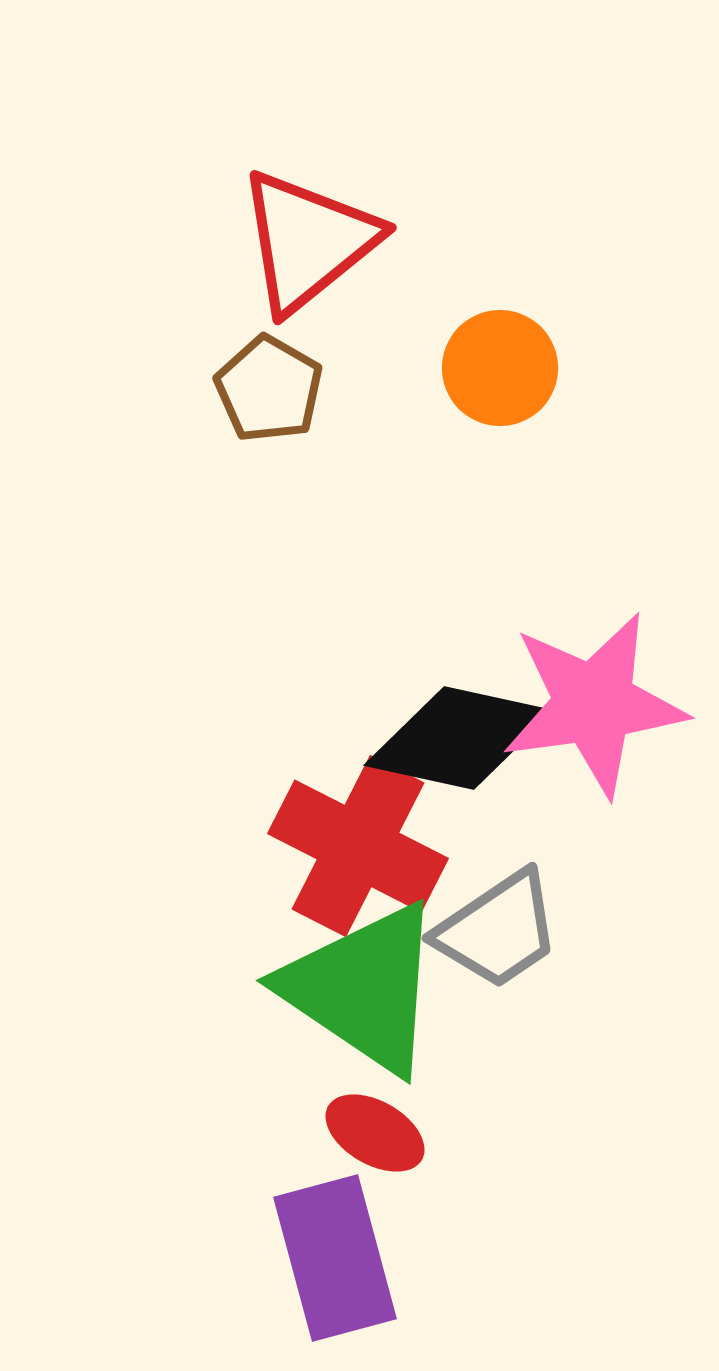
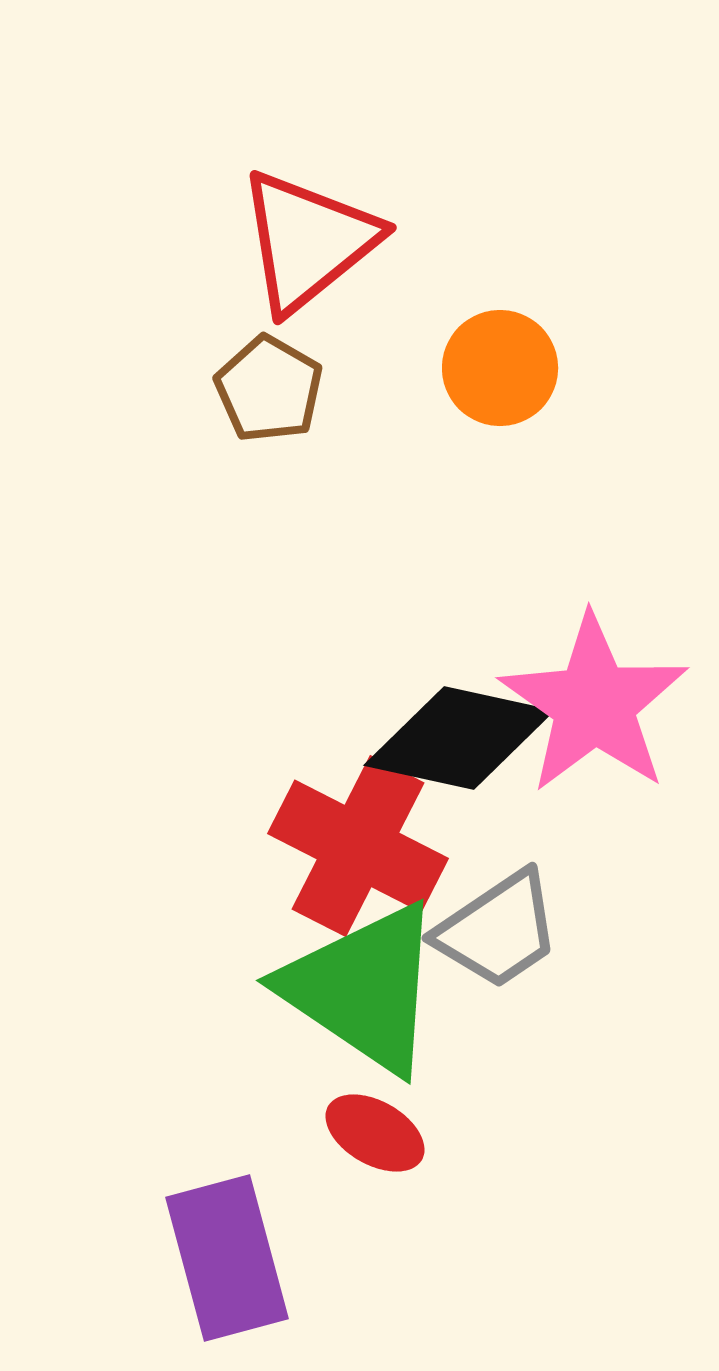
pink star: rotated 29 degrees counterclockwise
purple rectangle: moved 108 px left
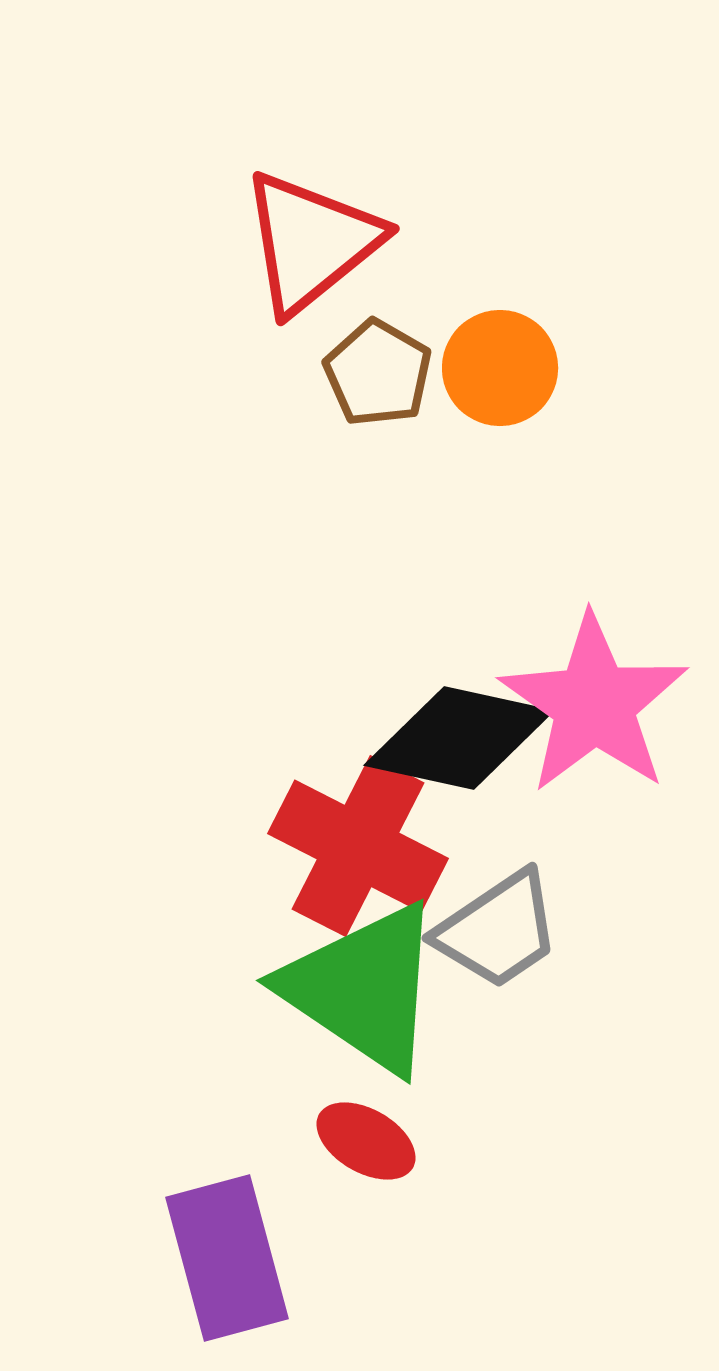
red triangle: moved 3 px right, 1 px down
brown pentagon: moved 109 px right, 16 px up
red ellipse: moved 9 px left, 8 px down
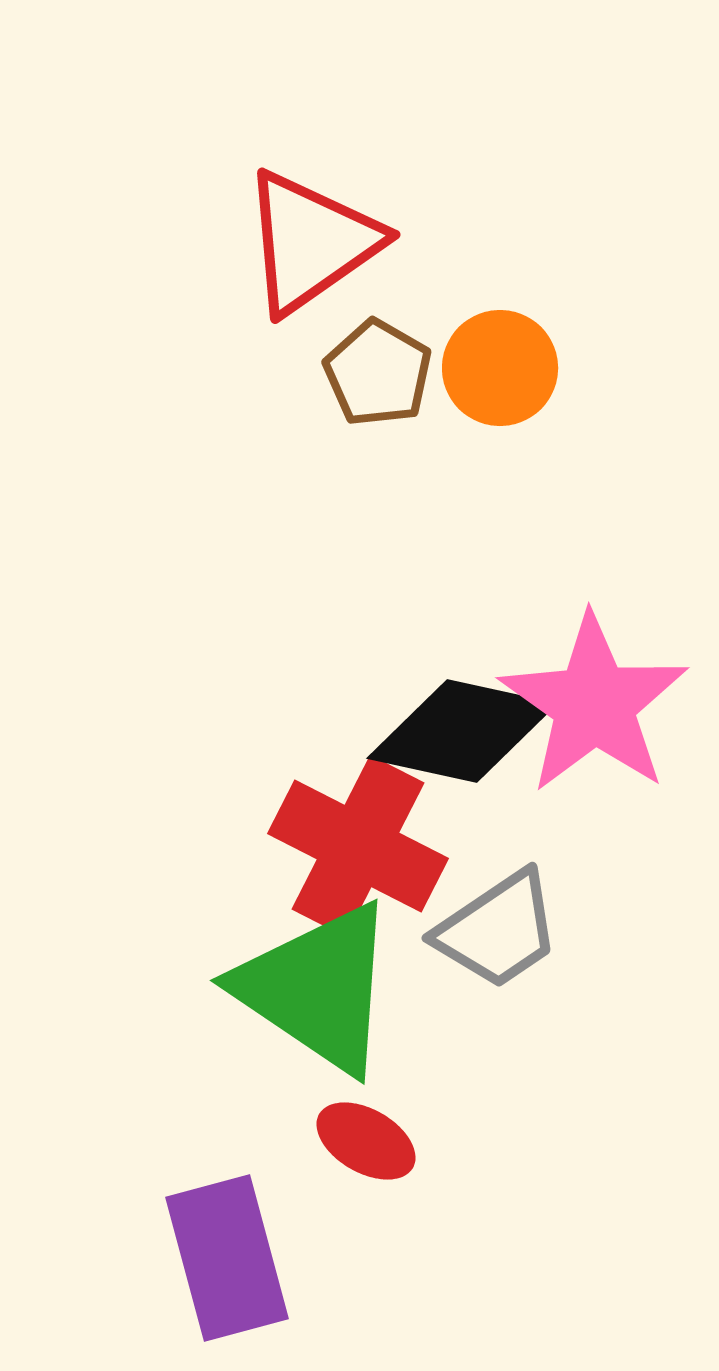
red triangle: rotated 4 degrees clockwise
black diamond: moved 3 px right, 7 px up
green triangle: moved 46 px left
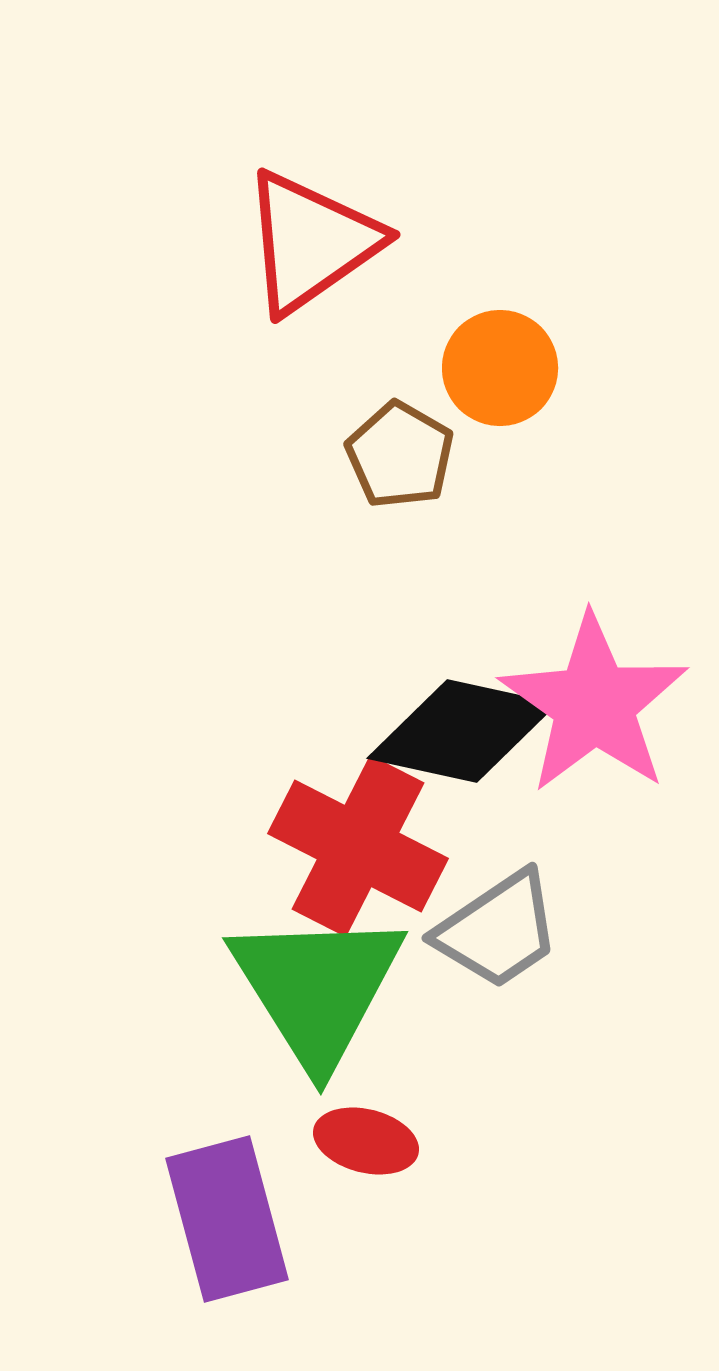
brown pentagon: moved 22 px right, 82 px down
green triangle: rotated 24 degrees clockwise
red ellipse: rotated 16 degrees counterclockwise
purple rectangle: moved 39 px up
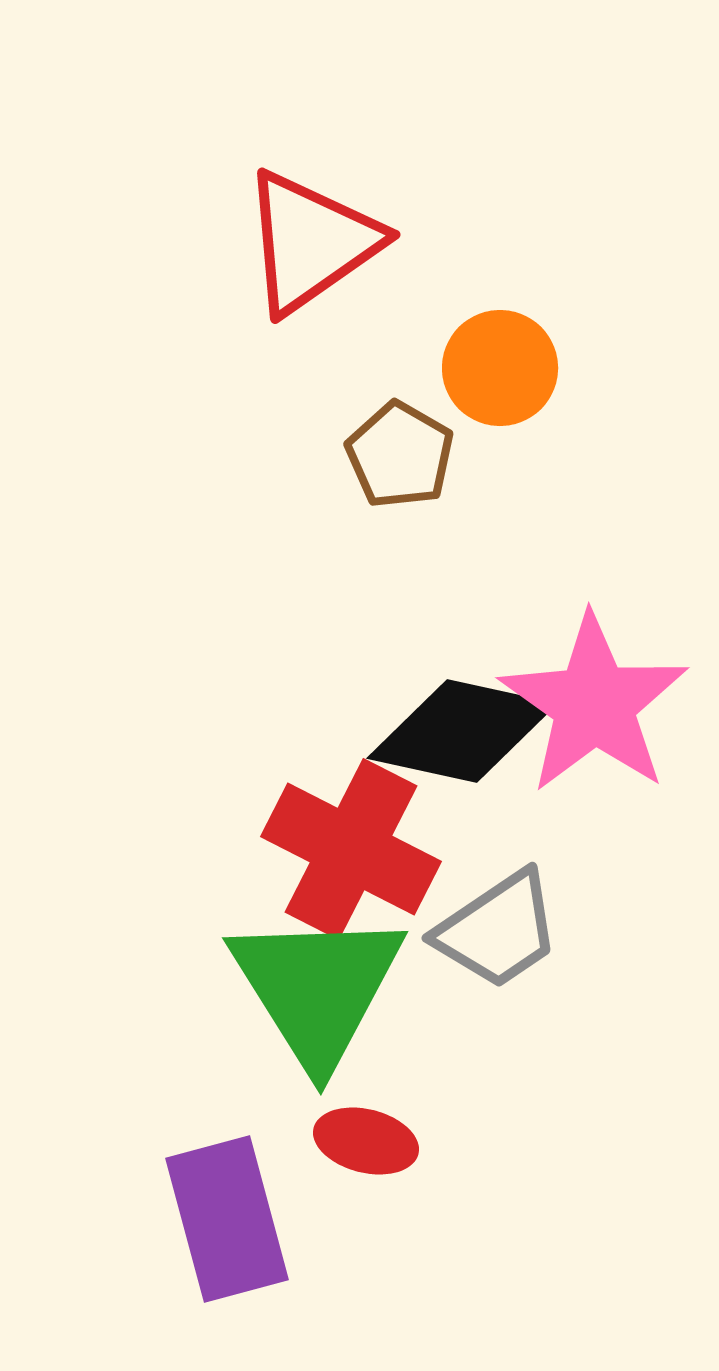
red cross: moved 7 px left, 3 px down
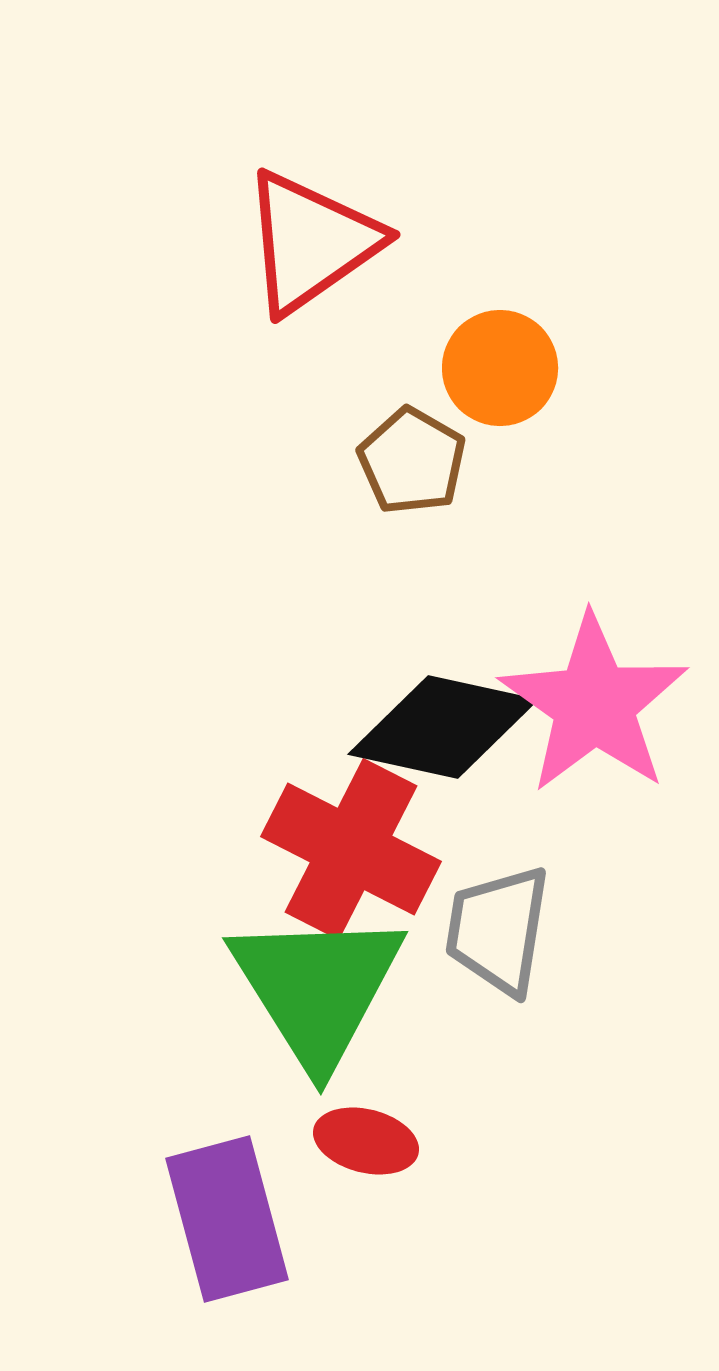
brown pentagon: moved 12 px right, 6 px down
black diamond: moved 19 px left, 4 px up
gray trapezoid: rotated 133 degrees clockwise
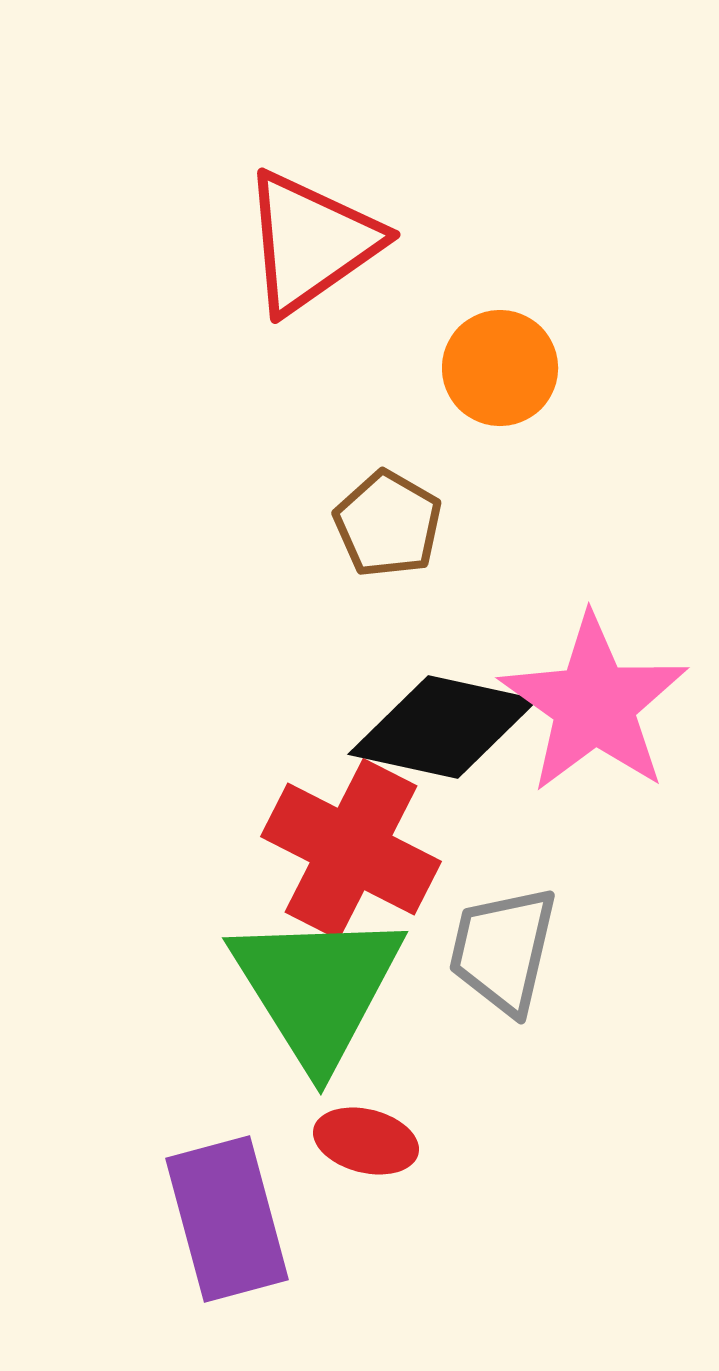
brown pentagon: moved 24 px left, 63 px down
gray trapezoid: moved 5 px right, 20 px down; rotated 4 degrees clockwise
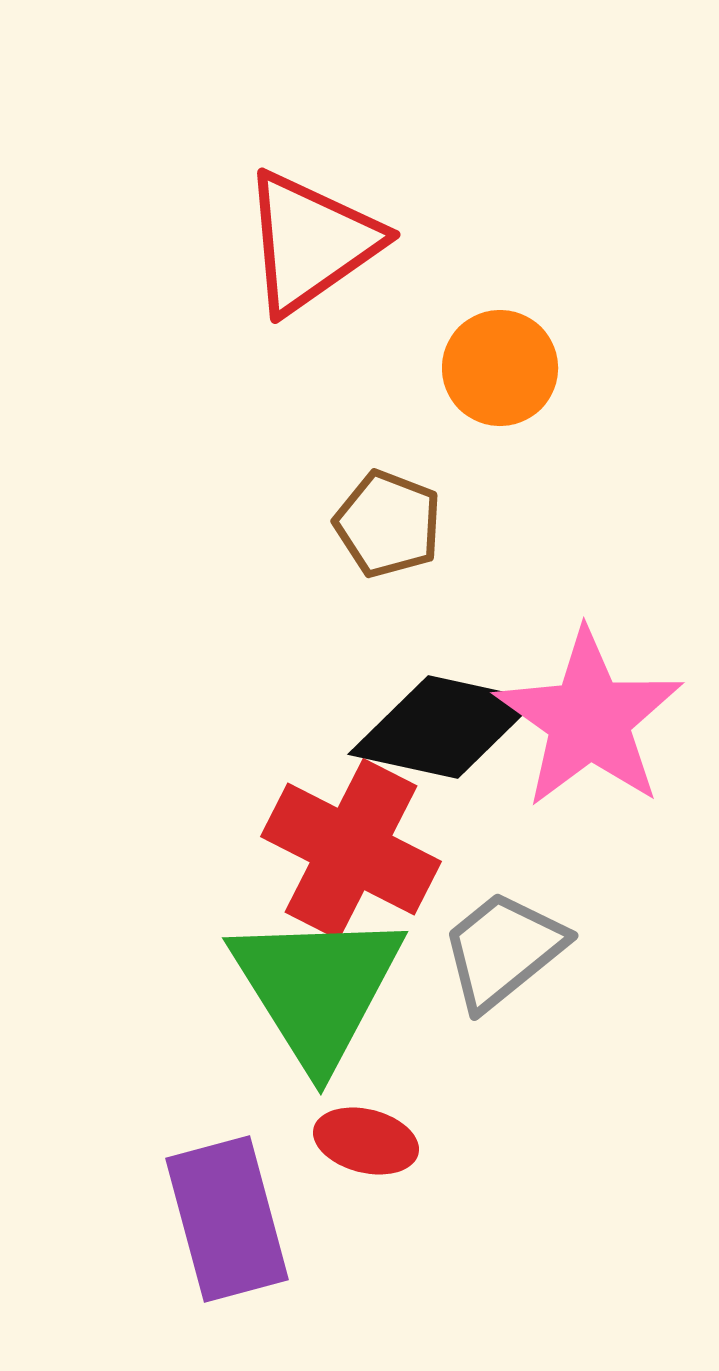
brown pentagon: rotated 9 degrees counterclockwise
pink star: moved 5 px left, 15 px down
gray trapezoid: rotated 38 degrees clockwise
